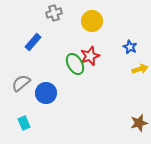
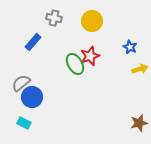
gray cross: moved 5 px down; rotated 28 degrees clockwise
blue circle: moved 14 px left, 4 px down
cyan rectangle: rotated 40 degrees counterclockwise
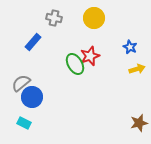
yellow circle: moved 2 px right, 3 px up
yellow arrow: moved 3 px left
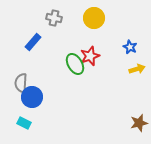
gray semicircle: rotated 48 degrees counterclockwise
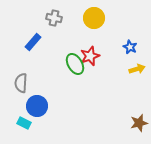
blue circle: moved 5 px right, 9 px down
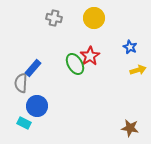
blue rectangle: moved 26 px down
red star: rotated 12 degrees counterclockwise
yellow arrow: moved 1 px right, 1 px down
brown star: moved 9 px left, 5 px down; rotated 24 degrees clockwise
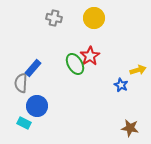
blue star: moved 9 px left, 38 px down
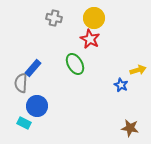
red star: moved 17 px up; rotated 12 degrees counterclockwise
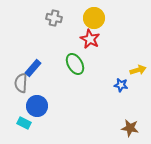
blue star: rotated 16 degrees counterclockwise
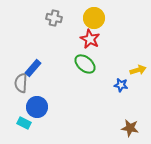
green ellipse: moved 10 px right; rotated 20 degrees counterclockwise
blue circle: moved 1 px down
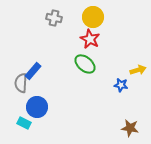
yellow circle: moved 1 px left, 1 px up
blue rectangle: moved 3 px down
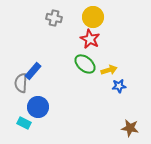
yellow arrow: moved 29 px left
blue star: moved 2 px left, 1 px down; rotated 16 degrees counterclockwise
blue circle: moved 1 px right
